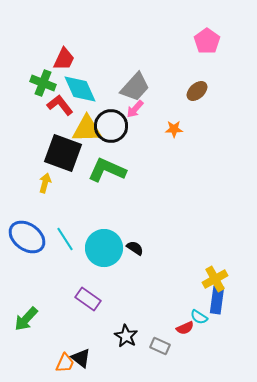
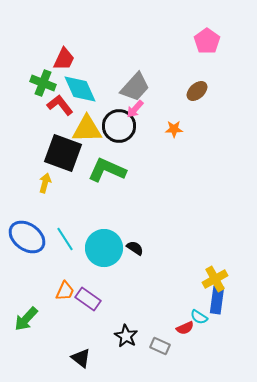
black circle: moved 8 px right
orange trapezoid: moved 72 px up
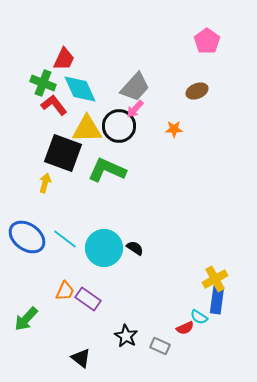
brown ellipse: rotated 20 degrees clockwise
red L-shape: moved 6 px left
cyan line: rotated 20 degrees counterclockwise
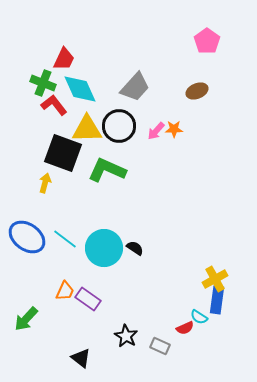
pink arrow: moved 21 px right, 22 px down
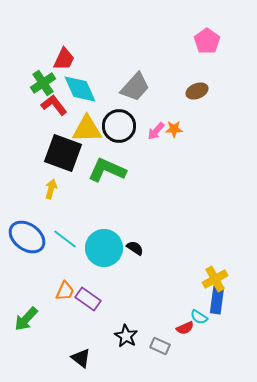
green cross: rotated 35 degrees clockwise
yellow arrow: moved 6 px right, 6 px down
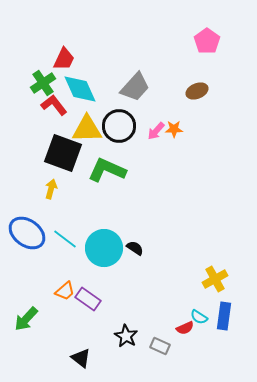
blue ellipse: moved 4 px up
orange trapezoid: rotated 25 degrees clockwise
blue rectangle: moved 7 px right, 16 px down
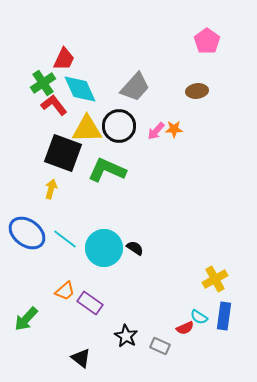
brown ellipse: rotated 15 degrees clockwise
purple rectangle: moved 2 px right, 4 px down
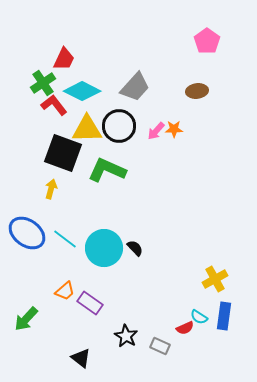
cyan diamond: moved 2 px right, 2 px down; rotated 39 degrees counterclockwise
black semicircle: rotated 12 degrees clockwise
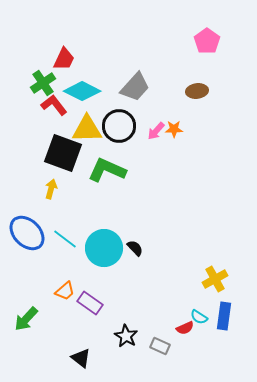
blue ellipse: rotated 9 degrees clockwise
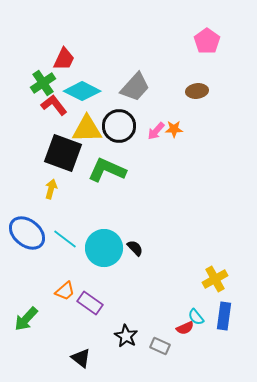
blue ellipse: rotated 6 degrees counterclockwise
cyan semicircle: moved 3 px left; rotated 18 degrees clockwise
